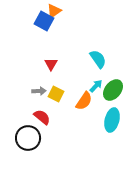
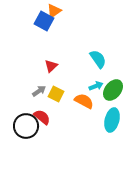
red triangle: moved 2 px down; rotated 16 degrees clockwise
cyan arrow: rotated 24 degrees clockwise
gray arrow: rotated 32 degrees counterclockwise
orange semicircle: rotated 96 degrees counterclockwise
black circle: moved 2 px left, 12 px up
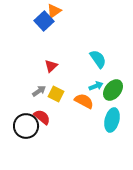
blue square: rotated 18 degrees clockwise
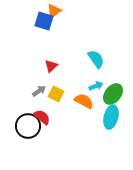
blue square: rotated 30 degrees counterclockwise
cyan semicircle: moved 2 px left
green ellipse: moved 4 px down
cyan ellipse: moved 1 px left, 3 px up
black circle: moved 2 px right
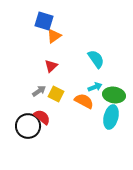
orange triangle: moved 25 px down
cyan arrow: moved 1 px left, 1 px down
green ellipse: moved 1 px right, 1 px down; rotated 60 degrees clockwise
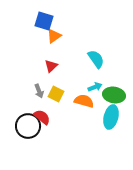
gray arrow: rotated 104 degrees clockwise
orange semicircle: rotated 12 degrees counterclockwise
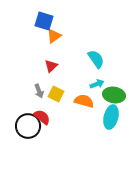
cyan arrow: moved 2 px right, 3 px up
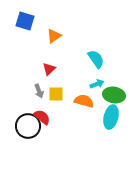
blue square: moved 19 px left
red triangle: moved 2 px left, 3 px down
yellow square: rotated 28 degrees counterclockwise
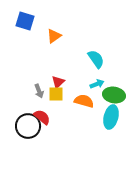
red triangle: moved 9 px right, 13 px down
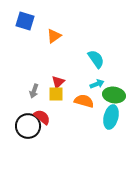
gray arrow: moved 5 px left; rotated 40 degrees clockwise
